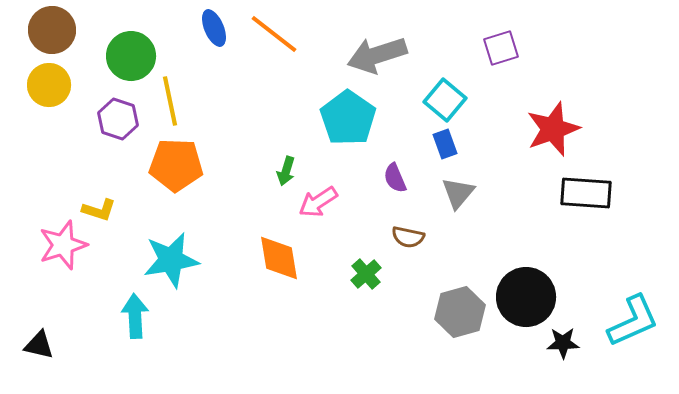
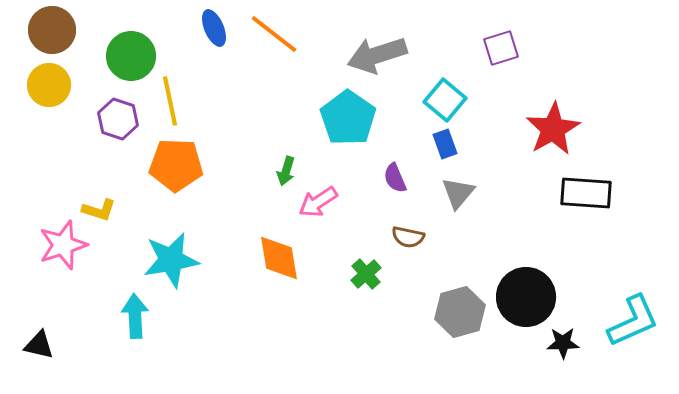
red star: rotated 10 degrees counterclockwise
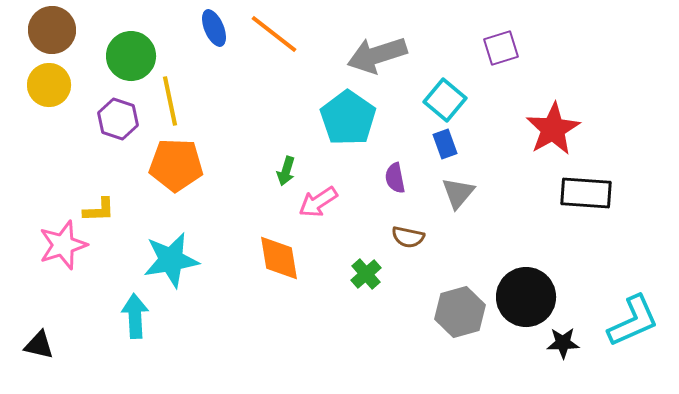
purple semicircle: rotated 12 degrees clockwise
yellow L-shape: rotated 20 degrees counterclockwise
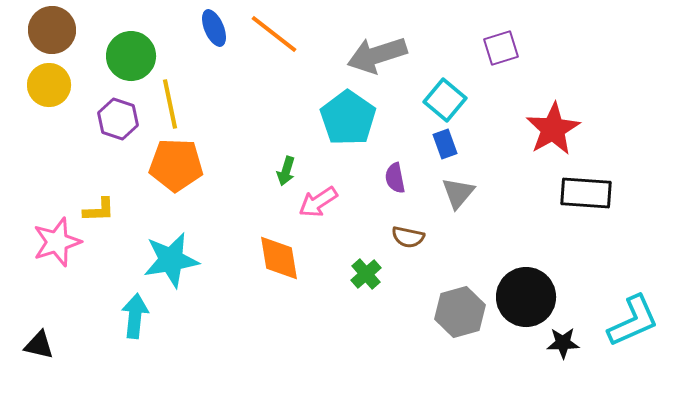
yellow line: moved 3 px down
pink star: moved 6 px left, 3 px up
cyan arrow: rotated 9 degrees clockwise
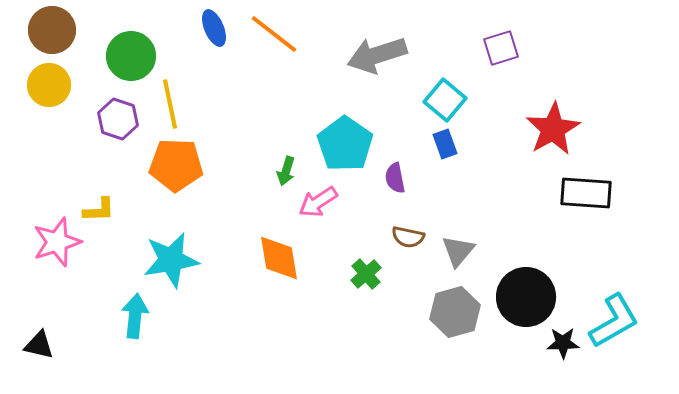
cyan pentagon: moved 3 px left, 26 px down
gray triangle: moved 58 px down
gray hexagon: moved 5 px left
cyan L-shape: moved 19 px left; rotated 6 degrees counterclockwise
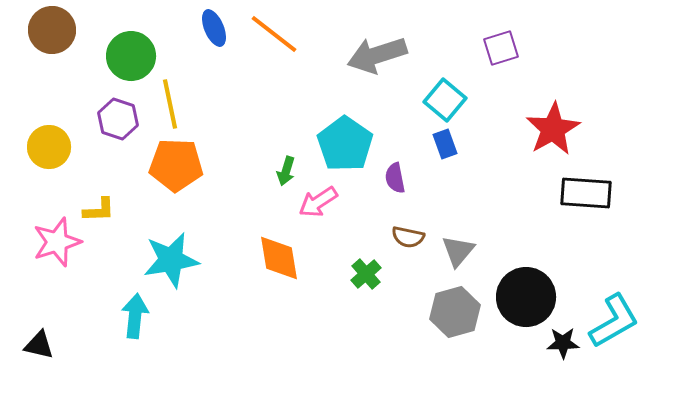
yellow circle: moved 62 px down
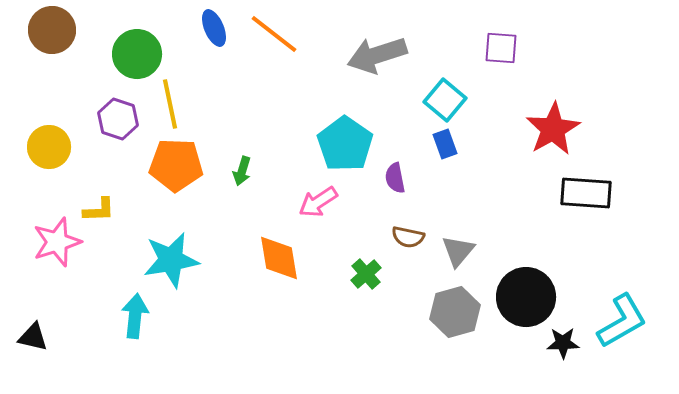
purple square: rotated 21 degrees clockwise
green circle: moved 6 px right, 2 px up
green arrow: moved 44 px left
cyan L-shape: moved 8 px right
black triangle: moved 6 px left, 8 px up
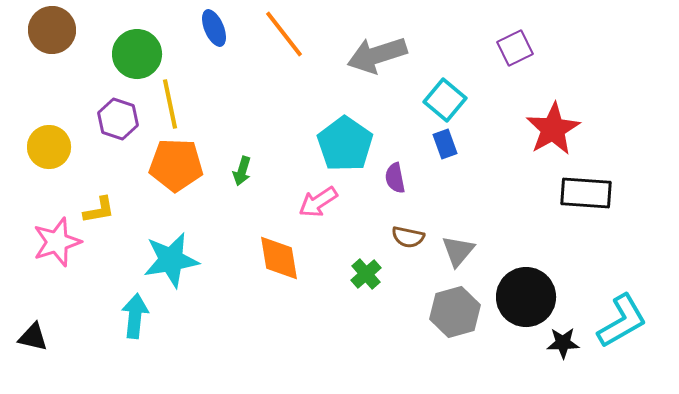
orange line: moved 10 px right; rotated 14 degrees clockwise
purple square: moved 14 px right; rotated 30 degrees counterclockwise
yellow L-shape: rotated 8 degrees counterclockwise
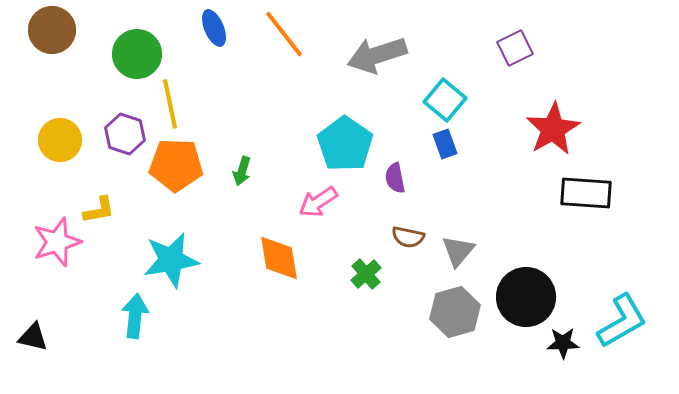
purple hexagon: moved 7 px right, 15 px down
yellow circle: moved 11 px right, 7 px up
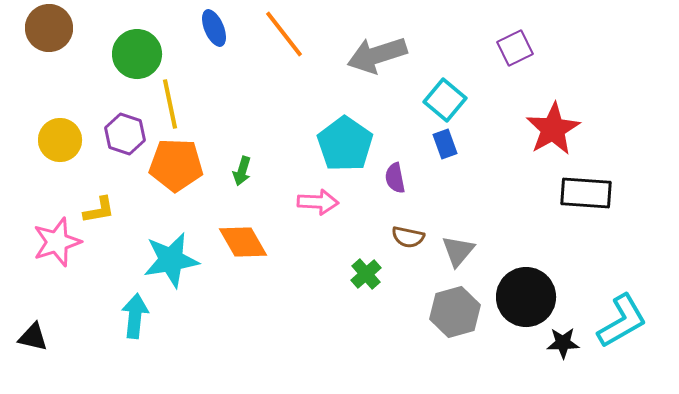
brown circle: moved 3 px left, 2 px up
pink arrow: rotated 144 degrees counterclockwise
orange diamond: moved 36 px left, 16 px up; rotated 21 degrees counterclockwise
